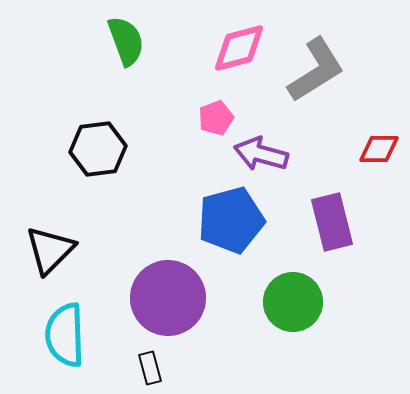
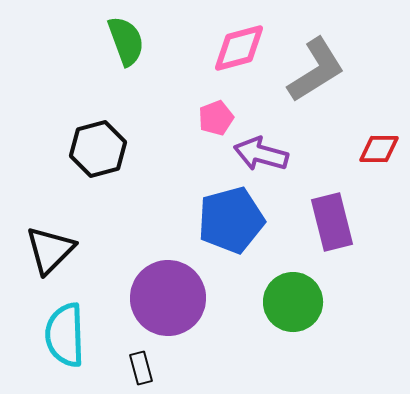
black hexagon: rotated 8 degrees counterclockwise
black rectangle: moved 9 px left
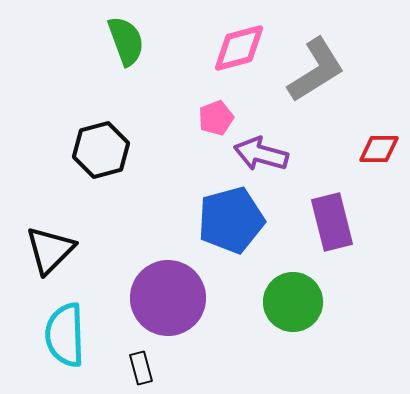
black hexagon: moved 3 px right, 1 px down
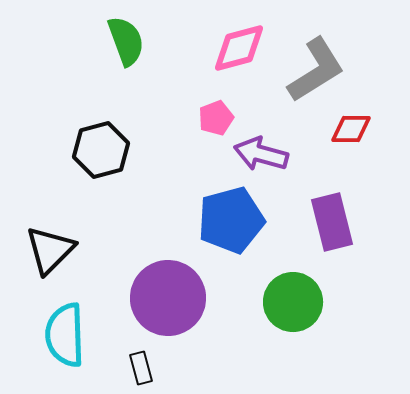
red diamond: moved 28 px left, 20 px up
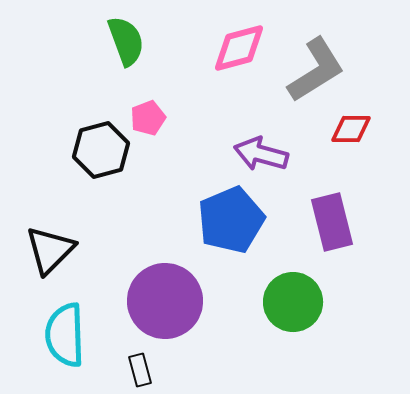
pink pentagon: moved 68 px left
blue pentagon: rotated 8 degrees counterclockwise
purple circle: moved 3 px left, 3 px down
black rectangle: moved 1 px left, 2 px down
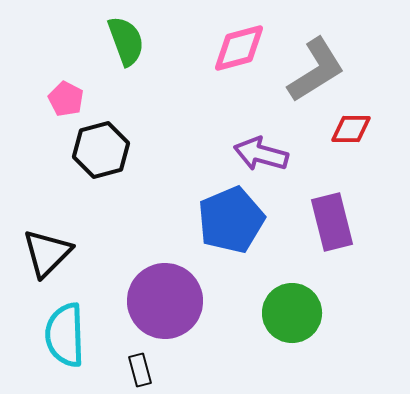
pink pentagon: moved 82 px left, 19 px up; rotated 24 degrees counterclockwise
black triangle: moved 3 px left, 3 px down
green circle: moved 1 px left, 11 px down
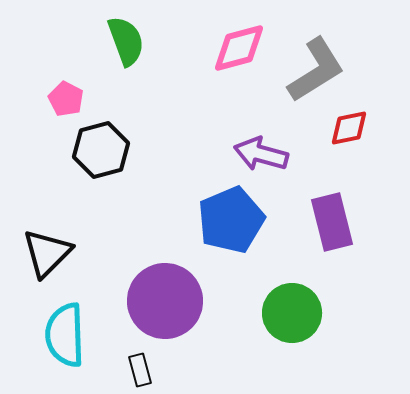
red diamond: moved 2 px left, 1 px up; rotated 12 degrees counterclockwise
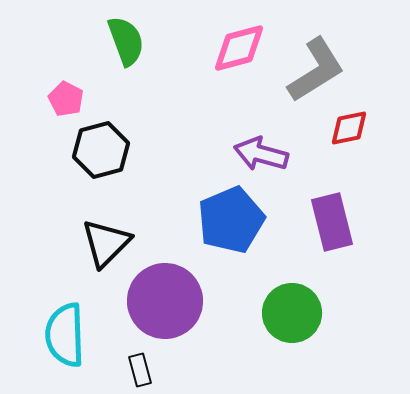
black triangle: moved 59 px right, 10 px up
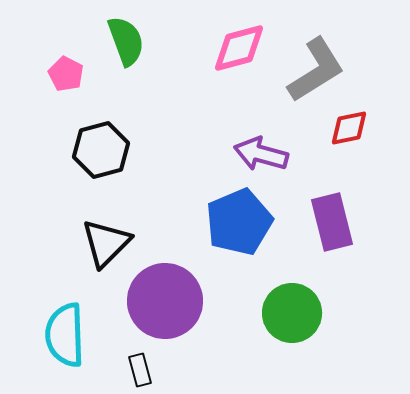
pink pentagon: moved 25 px up
blue pentagon: moved 8 px right, 2 px down
